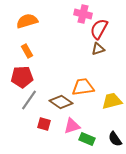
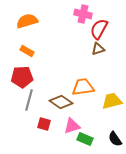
orange rectangle: rotated 32 degrees counterclockwise
gray line: rotated 20 degrees counterclockwise
green rectangle: moved 2 px left
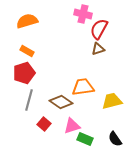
red pentagon: moved 2 px right, 4 px up; rotated 15 degrees counterclockwise
red square: rotated 24 degrees clockwise
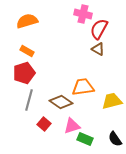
brown triangle: rotated 48 degrees clockwise
